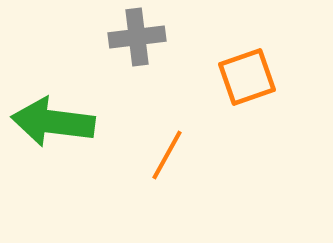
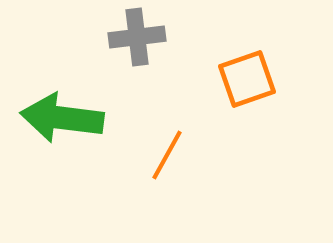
orange square: moved 2 px down
green arrow: moved 9 px right, 4 px up
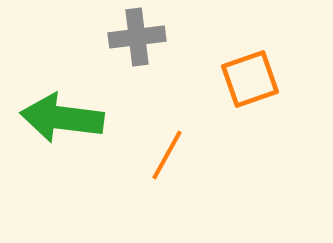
orange square: moved 3 px right
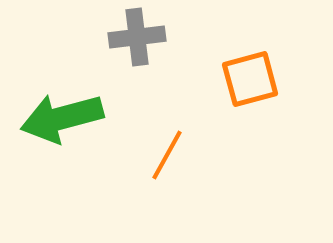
orange square: rotated 4 degrees clockwise
green arrow: rotated 22 degrees counterclockwise
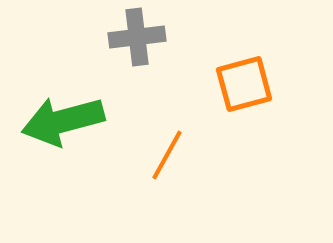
orange square: moved 6 px left, 5 px down
green arrow: moved 1 px right, 3 px down
